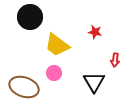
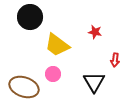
pink circle: moved 1 px left, 1 px down
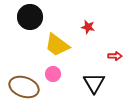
red star: moved 7 px left, 5 px up
red arrow: moved 4 px up; rotated 96 degrees counterclockwise
black triangle: moved 1 px down
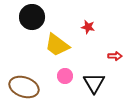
black circle: moved 2 px right
pink circle: moved 12 px right, 2 px down
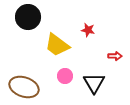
black circle: moved 4 px left
red star: moved 3 px down
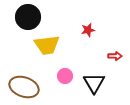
red star: rotated 24 degrees counterclockwise
yellow trapezoid: moved 10 px left; rotated 44 degrees counterclockwise
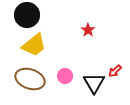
black circle: moved 1 px left, 2 px up
red star: rotated 24 degrees counterclockwise
yellow trapezoid: moved 13 px left; rotated 32 degrees counterclockwise
red arrow: moved 15 px down; rotated 136 degrees clockwise
brown ellipse: moved 6 px right, 8 px up
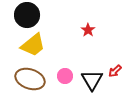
yellow trapezoid: moved 1 px left
black triangle: moved 2 px left, 3 px up
